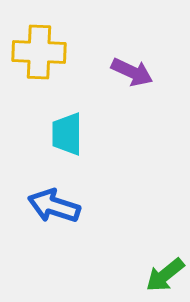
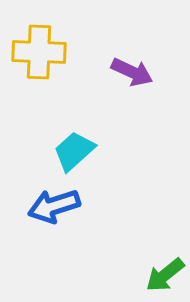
cyan trapezoid: moved 7 px right, 17 px down; rotated 48 degrees clockwise
blue arrow: rotated 36 degrees counterclockwise
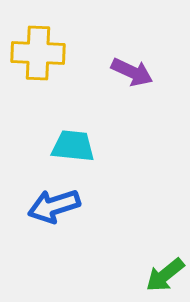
yellow cross: moved 1 px left, 1 px down
cyan trapezoid: moved 1 px left, 5 px up; rotated 48 degrees clockwise
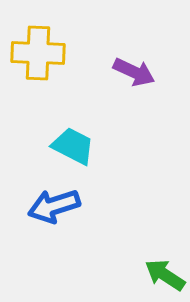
purple arrow: moved 2 px right
cyan trapezoid: rotated 21 degrees clockwise
green arrow: rotated 72 degrees clockwise
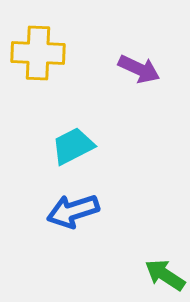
purple arrow: moved 5 px right, 3 px up
cyan trapezoid: rotated 54 degrees counterclockwise
blue arrow: moved 19 px right, 5 px down
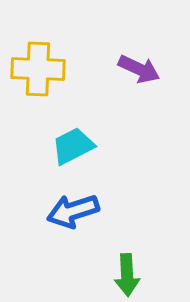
yellow cross: moved 16 px down
green arrow: moved 38 px left; rotated 126 degrees counterclockwise
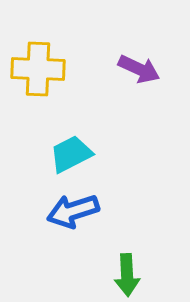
cyan trapezoid: moved 2 px left, 8 px down
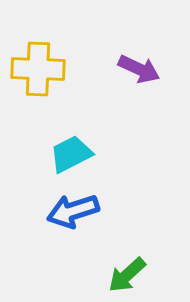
green arrow: rotated 51 degrees clockwise
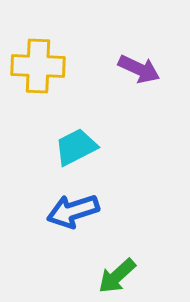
yellow cross: moved 3 px up
cyan trapezoid: moved 5 px right, 7 px up
green arrow: moved 10 px left, 1 px down
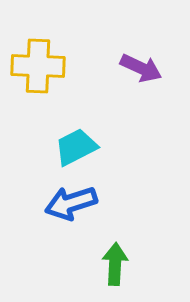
purple arrow: moved 2 px right, 1 px up
blue arrow: moved 2 px left, 8 px up
green arrow: moved 2 px left, 12 px up; rotated 135 degrees clockwise
